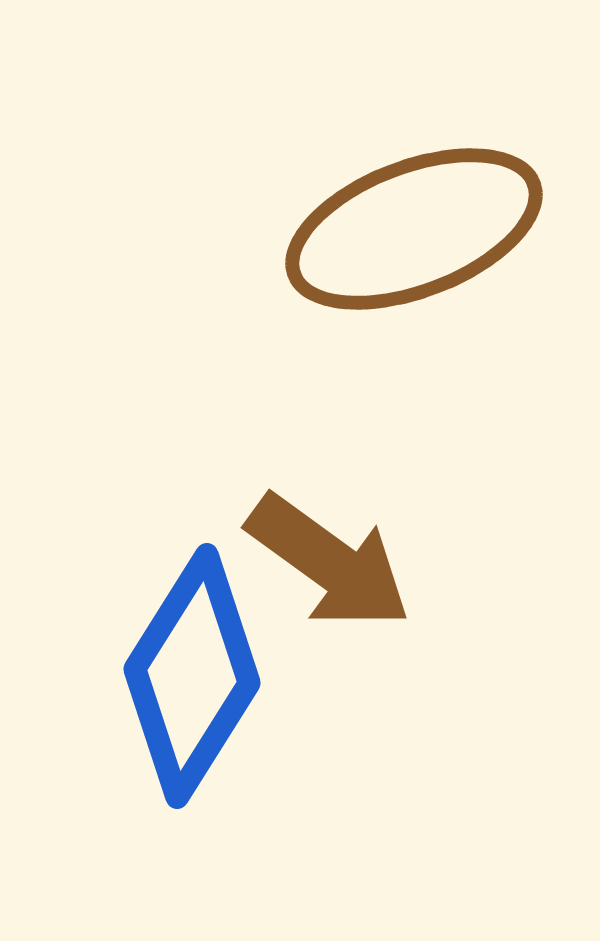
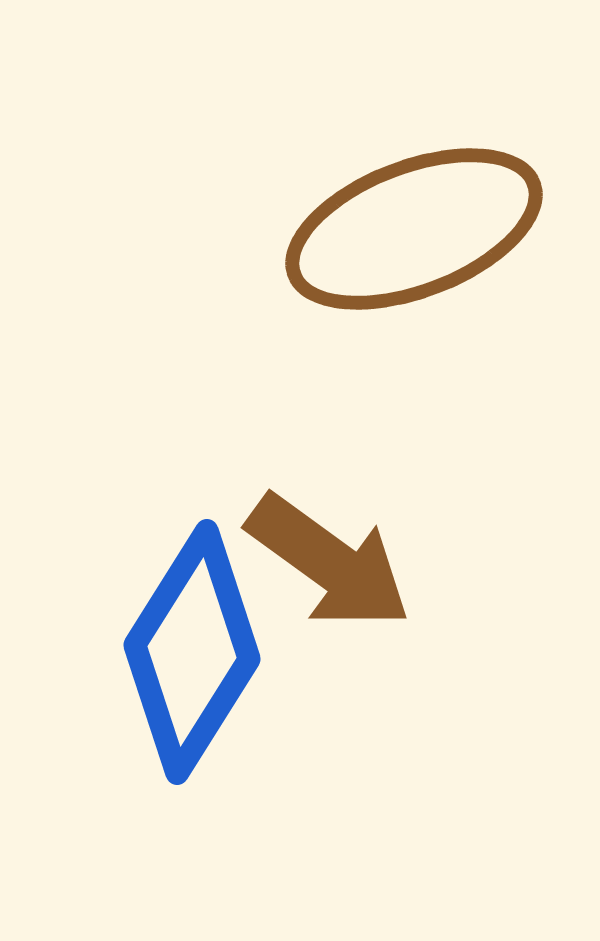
blue diamond: moved 24 px up
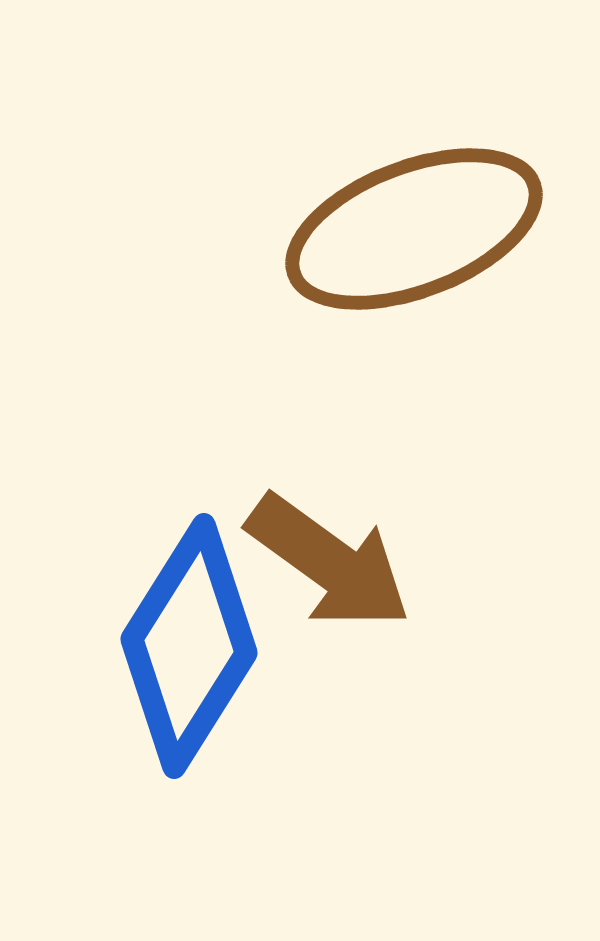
blue diamond: moved 3 px left, 6 px up
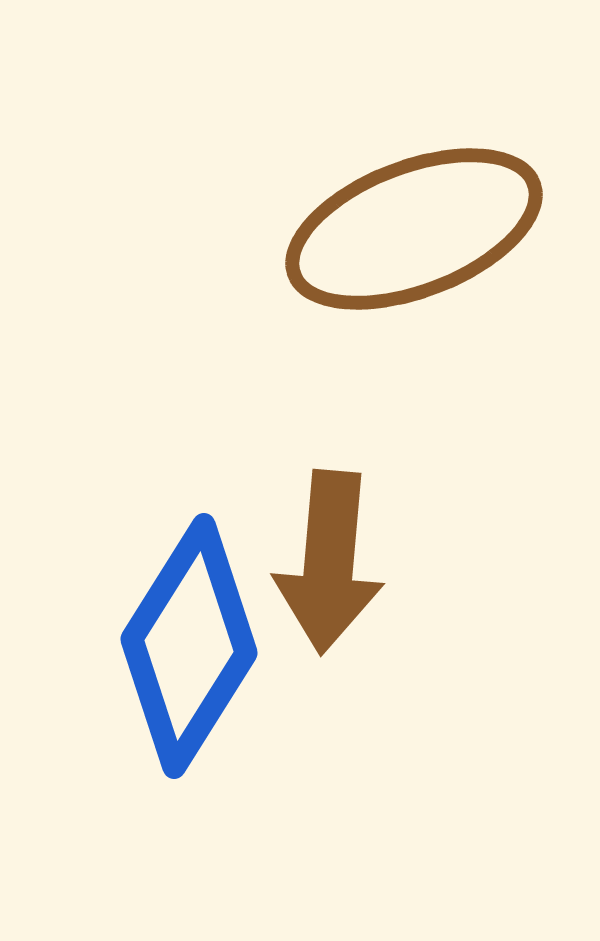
brown arrow: rotated 59 degrees clockwise
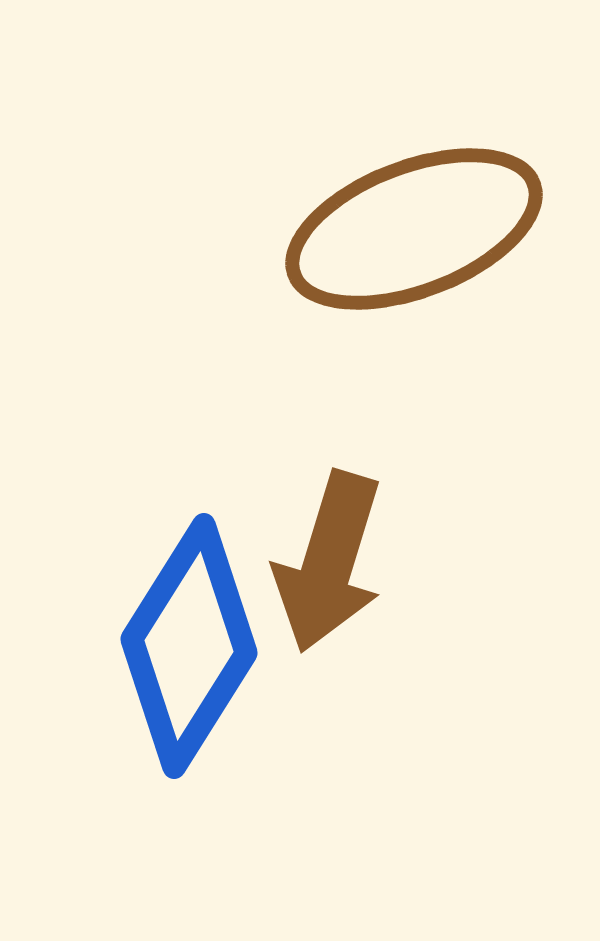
brown arrow: rotated 12 degrees clockwise
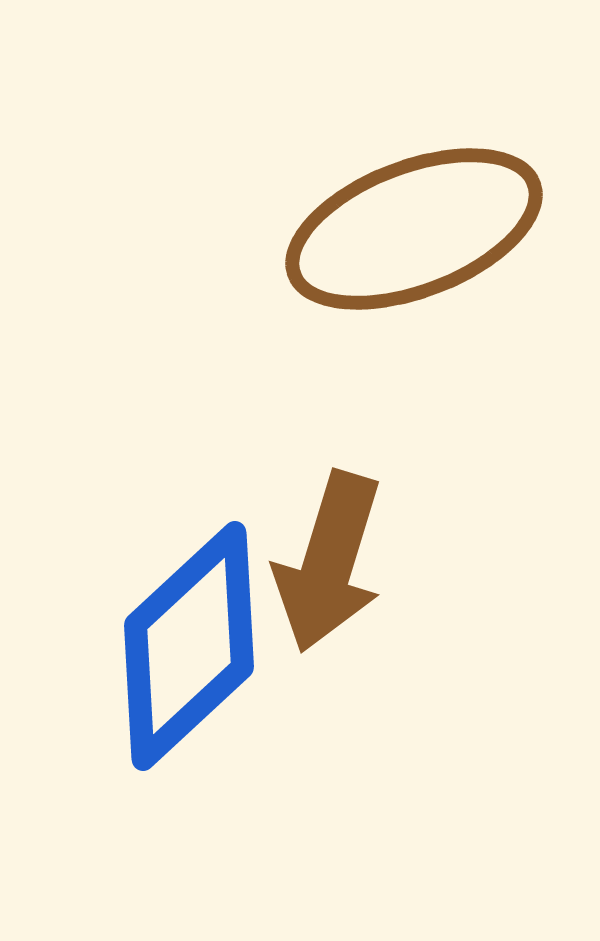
blue diamond: rotated 15 degrees clockwise
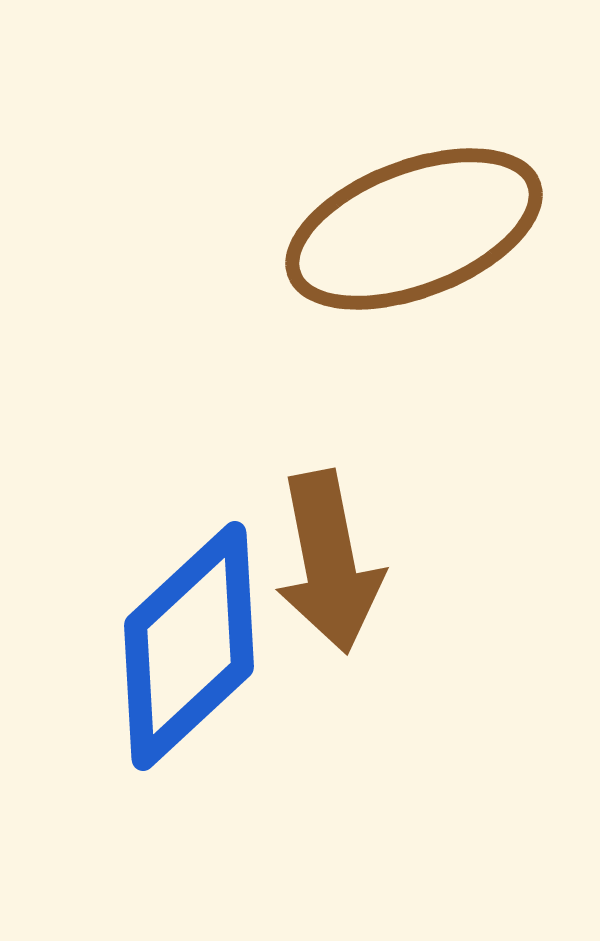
brown arrow: rotated 28 degrees counterclockwise
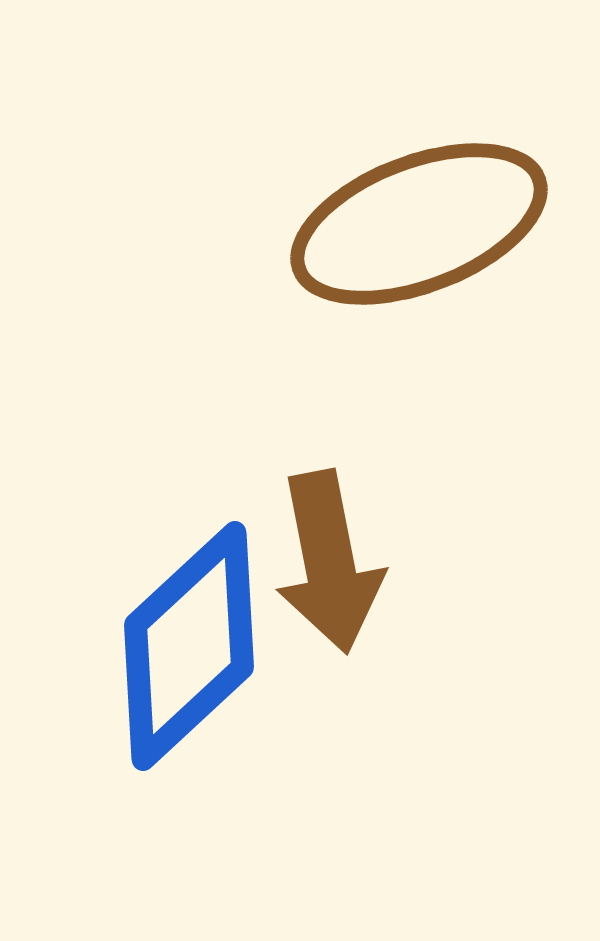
brown ellipse: moved 5 px right, 5 px up
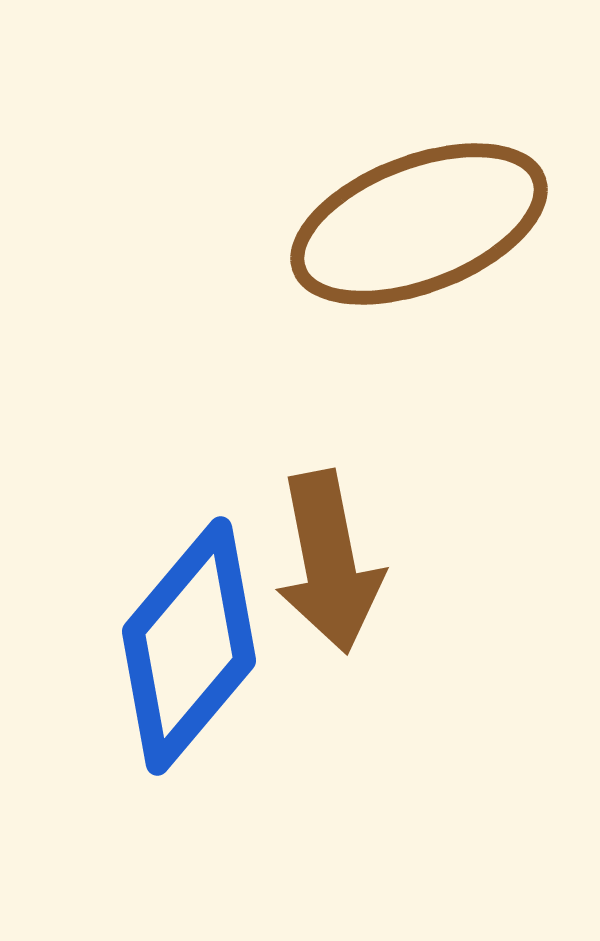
blue diamond: rotated 7 degrees counterclockwise
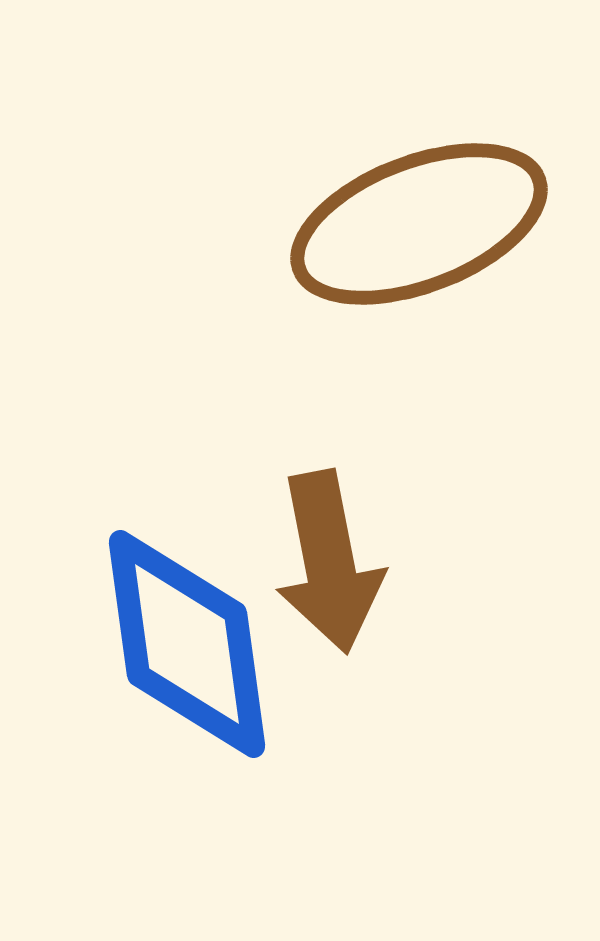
blue diamond: moved 2 px left, 2 px up; rotated 48 degrees counterclockwise
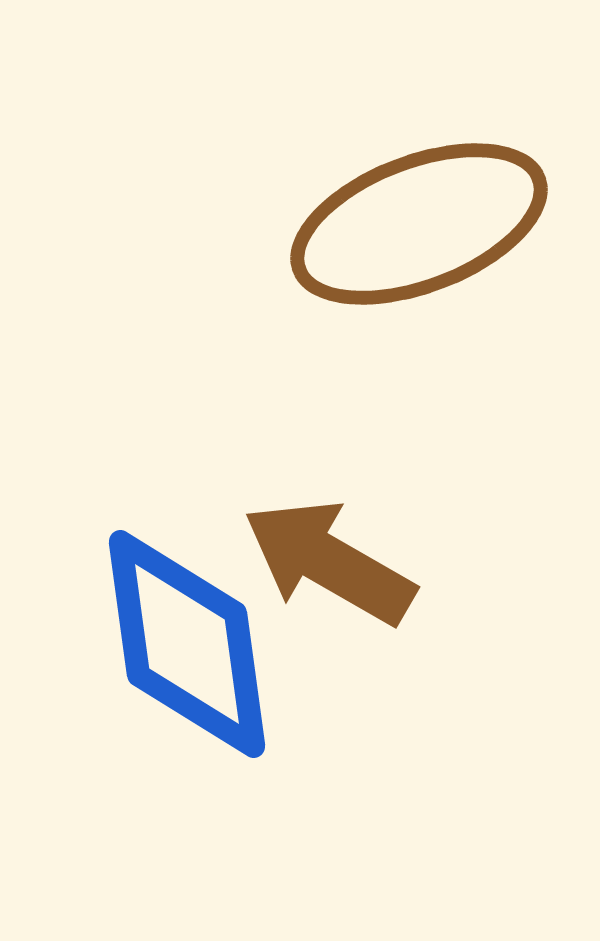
brown arrow: rotated 131 degrees clockwise
